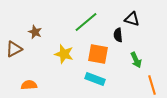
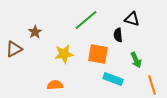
green line: moved 2 px up
brown star: rotated 16 degrees clockwise
yellow star: rotated 24 degrees counterclockwise
cyan rectangle: moved 18 px right
orange semicircle: moved 26 px right
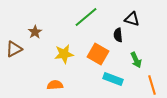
green line: moved 3 px up
orange square: rotated 20 degrees clockwise
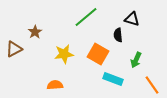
green arrow: rotated 49 degrees clockwise
orange line: rotated 18 degrees counterclockwise
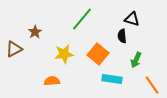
green line: moved 4 px left, 2 px down; rotated 10 degrees counterclockwise
black semicircle: moved 4 px right, 1 px down
orange square: rotated 10 degrees clockwise
cyan rectangle: moved 1 px left; rotated 12 degrees counterclockwise
orange semicircle: moved 3 px left, 4 px up
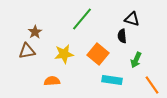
brown triangle: moved 13 px right, 2 px down; rotated 18 degrees clockwise
cyan rectangle: moved 1 px down
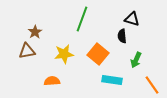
green line: rotated 20 degrees counterclockwise
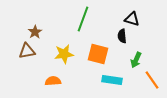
green line: moved 1 px right
orange square: rotated 25 degrees counterclockwise
orange semicircle: moved 1 px right
orange line: moved 5 px up
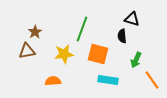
green line: moved 1 px left, 10 px down
cyan rectangle: moved 4 px left
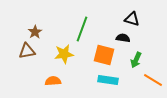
black semicircle: moved 1 px right, 2 px down; rotated 104 degrees clockwise
orange square: moved 6 px right, 1 px down
orange line: moved 1 px right; rotated 24 degrees counterclockwise
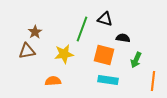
black triangle: moved 27 px left
orange line: moved 1 px down; rotated 66 degrees clockwise
